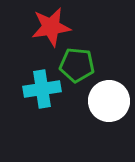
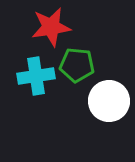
cyan cross: moved 6 px left, 13 px up
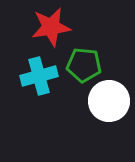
green pentagon: moved 7 px right
cyan cross: moved 3 px right; rotated 6 degrees counterclockwise
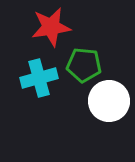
cyan cross: moved 2 px down
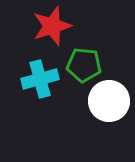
red star: moved 1 px right, 1 px up; rotated 9 degrees counterclockwise
cyan cross: moved 1 px right, 1 px down
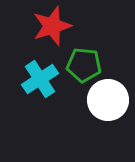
cyan cross: rotated 18 degrees counterclockwise
white circle: moved 1 px left, 1 px up
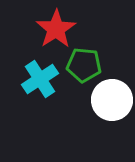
red star: moved 4 px right, 3 px down; rotated 15 degrees counterclockwise
white circle: moved 4 px right
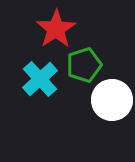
green pentagon: rotated 24 degrees counterclockwise
cyan cross: rotated 9 degrees counterclockwise
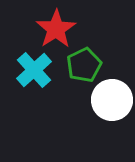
green pentagon: rotated 8 degrees counterclockwise
cyan cross: moved 6 px left, 9 px up
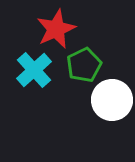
red star: rotated 9 degrees clockwise
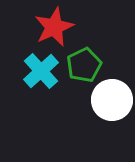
red star: moved 2 px left, 2 px up
cyan cross: moved 7 px right, 1 px down
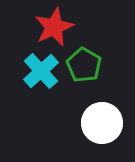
green pentagon: rotated 16 degrees counterclockwise
white circle: moved 10 px left, 23 px down
